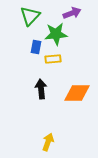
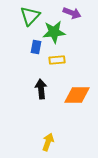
purple arrow: rotated 42 degrees clockwise
green star: moved 2 px left, 2 px up
yellow rectangle: moved 4 px right, 1 px down
orange diamond: moved 2 px down
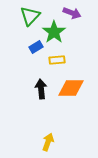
green star: rotated 30 degrees counterclockwise
blue rectangle: rotated 48 degrees clockwise
orange diamond: moved 6 px left, 7 px up
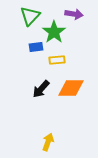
purple arrow: moved 2 px right, 1 px down; rotated 12 degrees counterclockwise
blue rectangle: rotated 24 degrees clockwise
black arrow: rotated 132 degrees counterclockwise
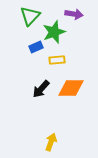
green star: rotated 15 degrees clockwise
blue rectangle: rotated 16 degrees counterclockwise
yellow arrow: moved 3 px right
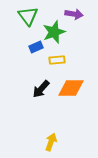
green triangle: moved 2 px left; rotated 20 degrees counterclockwise
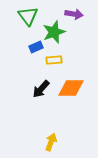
yellow rectangle: moved 3 px left
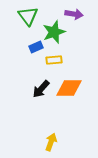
orange diamond: moved 2 px left
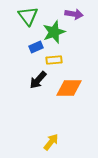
black arrow: moved 3 px left, 9 px up
yellow arrow: rotated 18 degrees clockwise
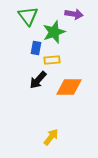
blue rectangle: moved 1 px down; rotated 56 degrees counterclockwise
yellow rectangle: moved 2 px left
orange diamond: moved 1 px up
yellow arrow: moved 5 px up
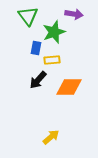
yellow arrow: rotated 12 degrees clockwise
